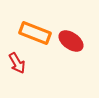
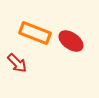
red arrow: rotated 15 degrees counterclockwise
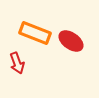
red arrow: rotated 25 degrees clockwise
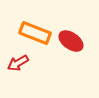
red arrow: moved 1 px right; rotated 80 degrees clockwise
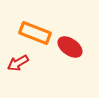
red ellipse: moved 1 px left, 6 px down
